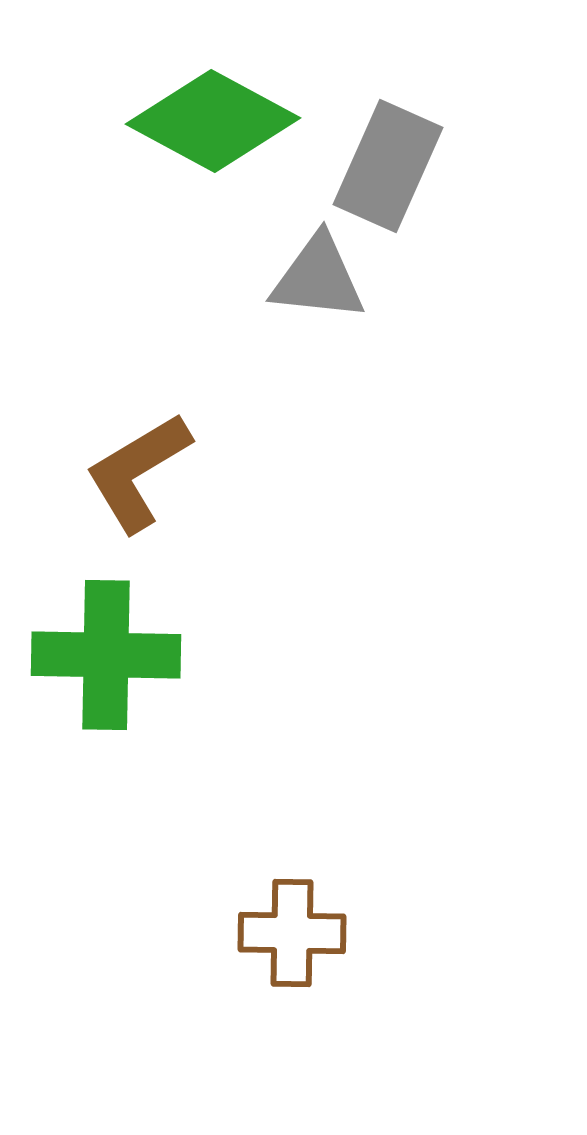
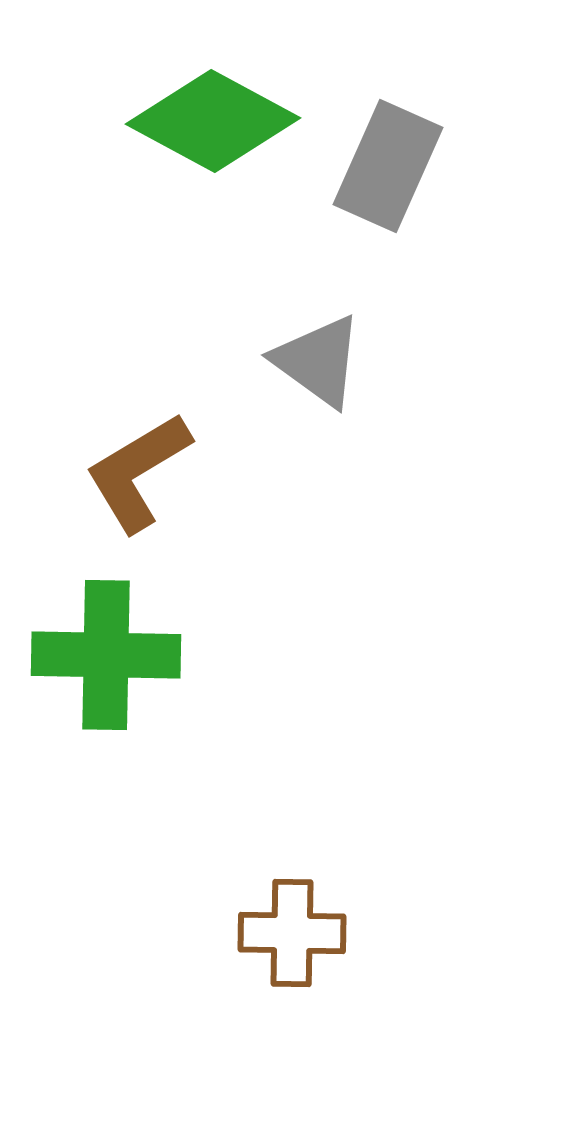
gray triangle: moved 83 px down; rotated 30 degrees clockwise
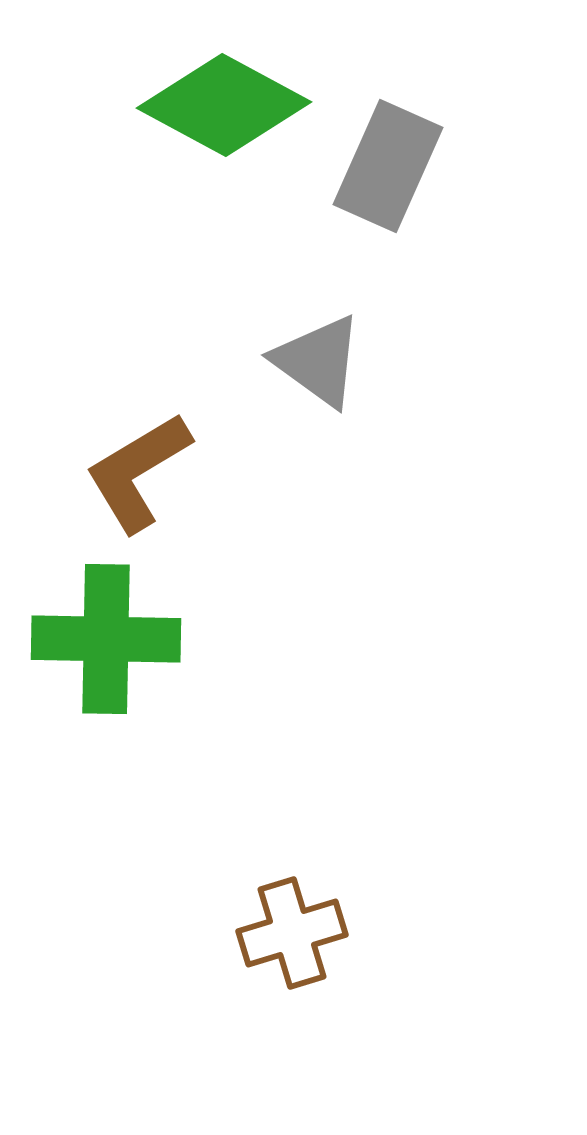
green diamond: moved 11 px right, 16 px up
green cross: moved 16 px up
brown cross: rotated 18 degrees counterclockwise
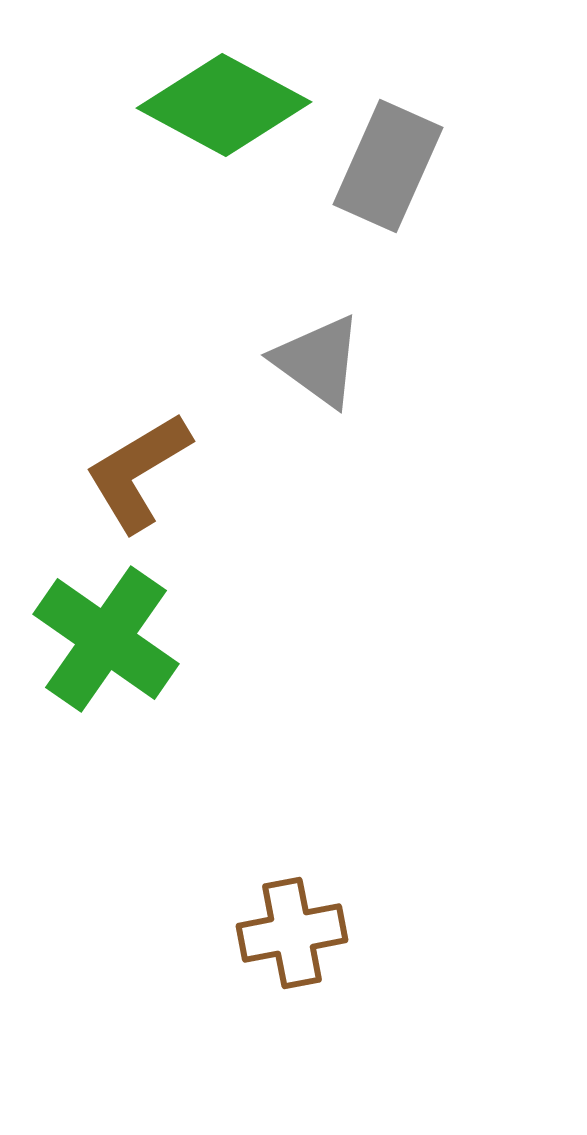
green cross: rotated 34 degrees clockwise
brown cross: rotated 6 degrees clockwise
